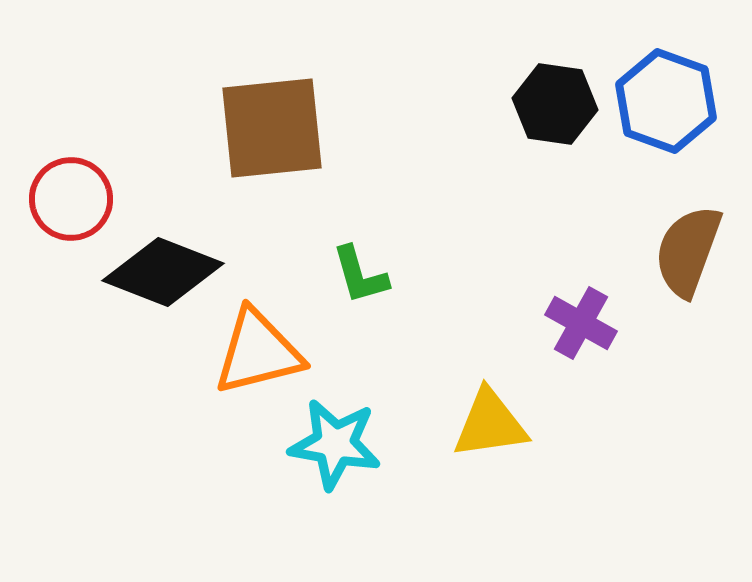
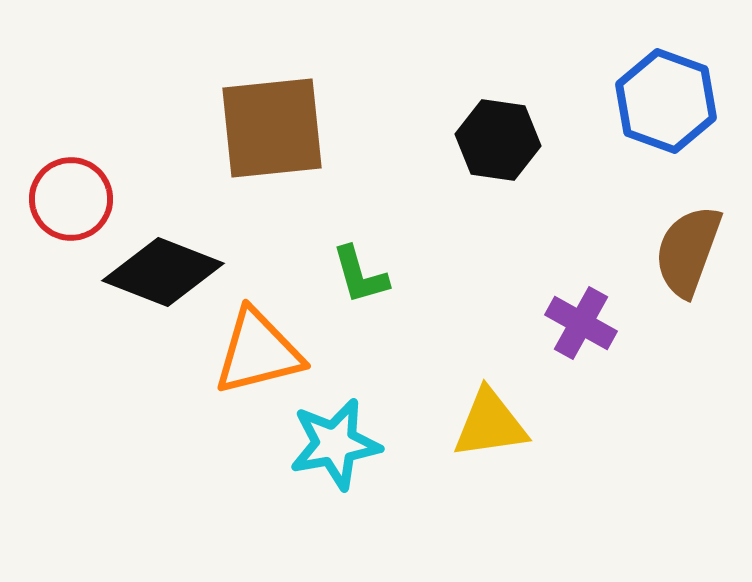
black hexagon: moved 57 px left, 36 px down
cyan star: rotated 20 degrees counterclockwise
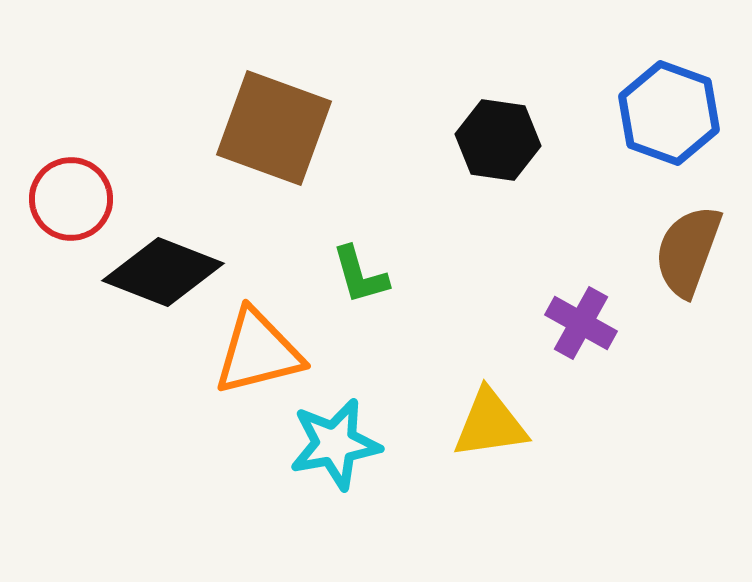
blue hexagon: moved 3 px right, 12 px down
brown square: moved 2 px right; rotated 26 degrees clockwise
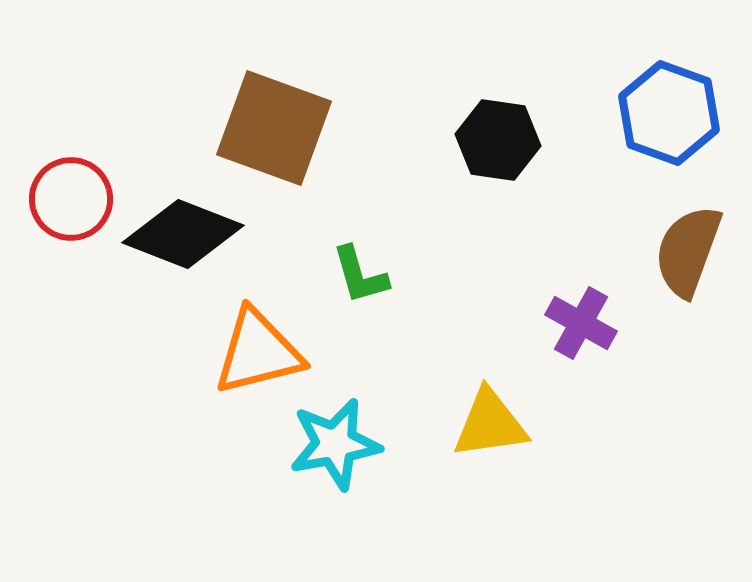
black diamond: moved 20 px right, 38 px up
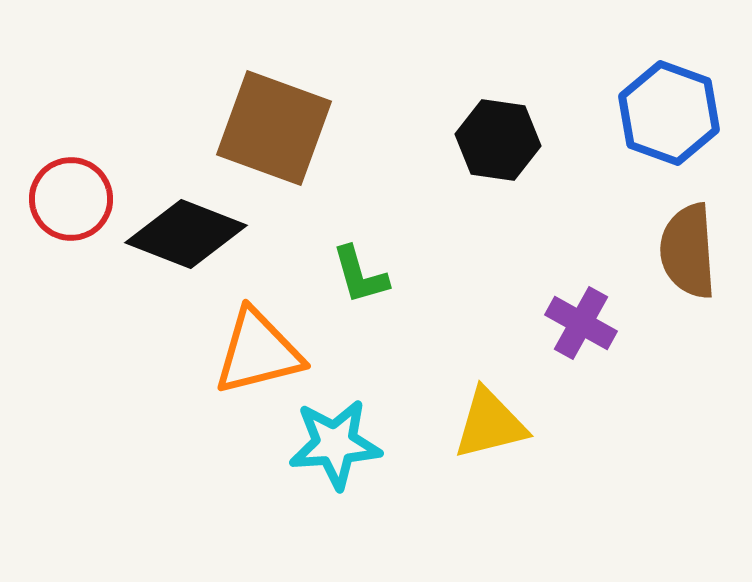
black diamond: moved 3 px right
brown semicircle: rotated 24 degrees counterclockwise
yellow triangle: rotated 6 degrees counterclockwise
cyan star: rotated 6 degrees clockwise
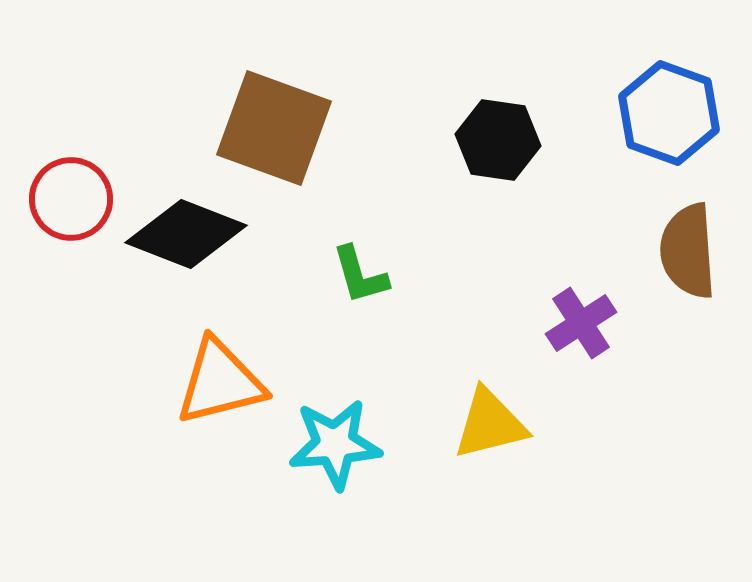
purple cross: rotated 28 degrees clockwise
orange triangle: moved 38 px left, 30 px down
